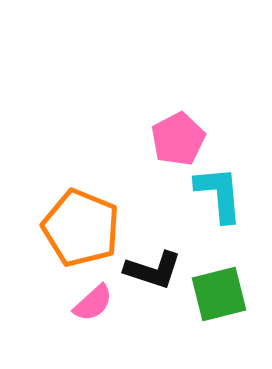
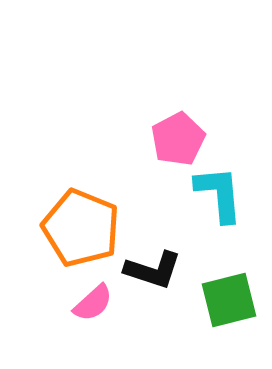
green square: moved 10 px right, 6 px down
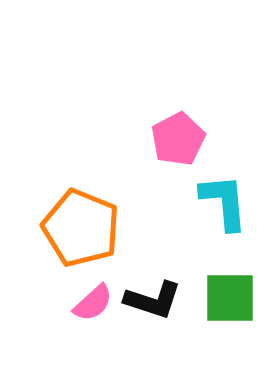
cyan L-shape: moved 5 px right, 8 px down
black L-shape: moved 30 px down
green square: moved 1 px right, 2 px up; rotated 14 degrees clockwise
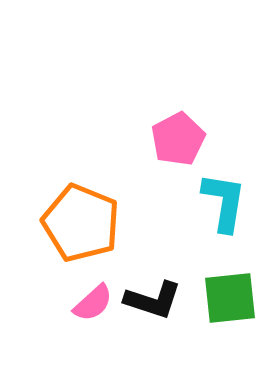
cyan L-shape: rotated 14 degrees clockwise
orange pentagon: moved 5 px up
green square: rotated 6 degrees counterclockwise
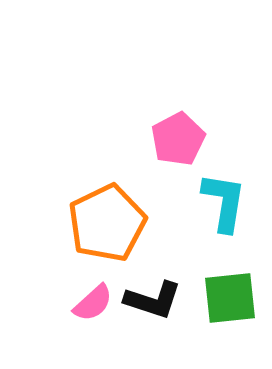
orange pentagon: moved 26 px right; rotated 24 degrees clockwise
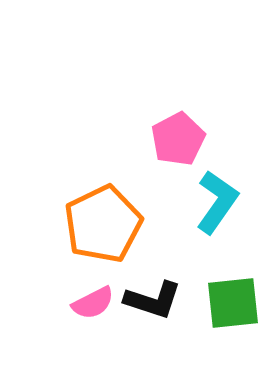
cyan L-shape: moved 7 px left; rotated 26 degrees clockwise
orange pentagon: moved 4 px left, 1 px down
green square: moved 3 px right, 5 px down
pink semicircle: rotated 15 degrees clockwise
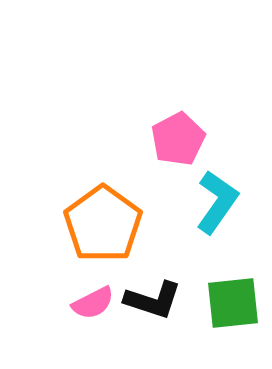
orange pentagon: rotated 10 degrees counterclockwise
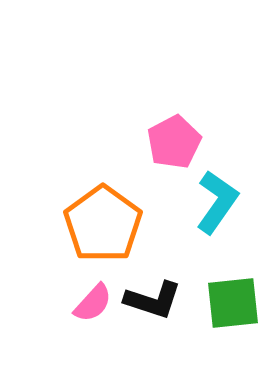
pink pentagon: moved 4 px left, 3 px down
pink semicircle: rotated 21 degrees counterclockwise
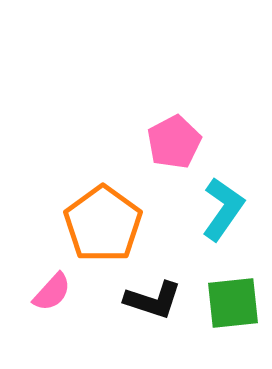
cyan L-shape: moved 6 px right, 7 px down
pink semicircle: moved 41 px left, 11 px up
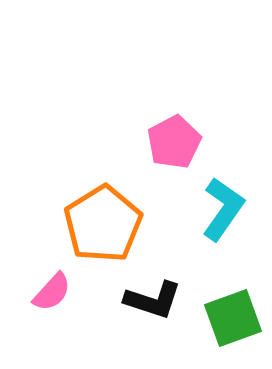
orange pentagon: rotated 4 degrees clockwise
green square: moved 15 px down; rotated 14 degrees counterclockwise
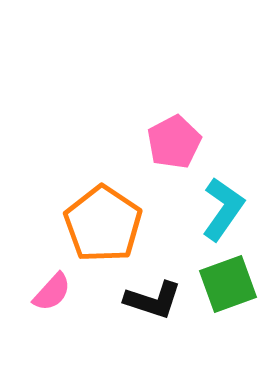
orange pentagon: rotated 6 degrees counterclockwise
green square: moved 5 px left, 34 px up
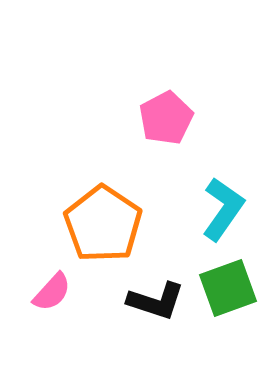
pink pentagon: moved 8 px left, 24 px up
green square: moved 4 px down
black L-shape: moved 3 px right, 1 px down
